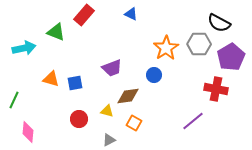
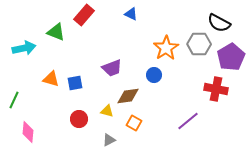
purple line: moved 5 px left
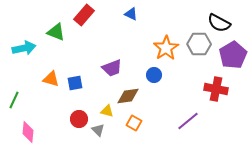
purple pentagon: moved 2 px right, 2 px up
gray triangle: moved 11 px left, 10 px up; rotated 48 degrees counterclockwise
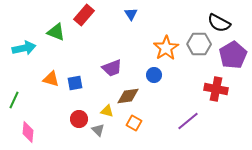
blue triangle: rotated 32 degrees clockwise
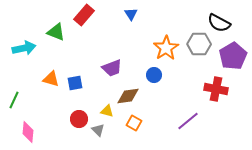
purple pentagon: moved 1 px down
